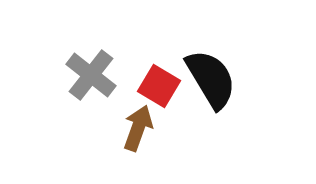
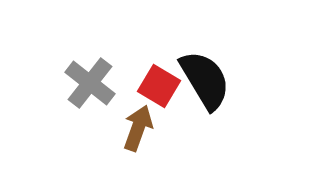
gray cross: moved 1 px left, 8 px down
black semicircle: moved 6 px left, 1 px down
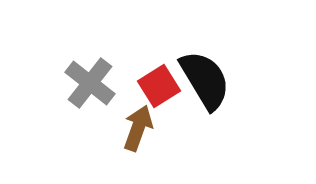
red square: rotated 27 degrees clockwise
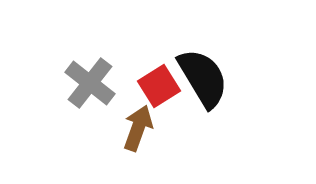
black semicircle: moved 2 px left, 2 px up
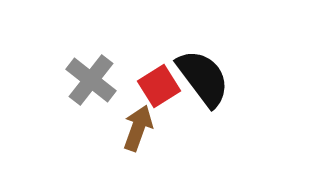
black semicircle: rotated 6 degrees counterclockwise
gray cross: moved 1 px right, 3 px up
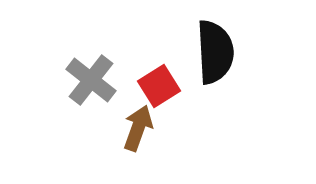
black semicircle: moved 12 px right, 26 px up; rotated 34 degrees clockwise
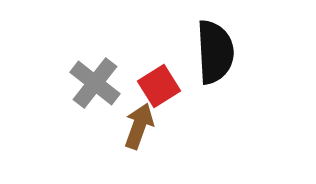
gray cross: moved 4 px right, 3 px down
brown arrow: moved 1 px right, 2 px up
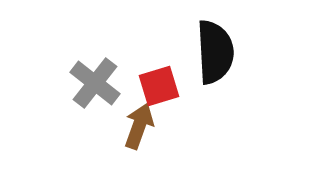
red square: rotated 15 degrees clockwise
